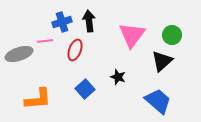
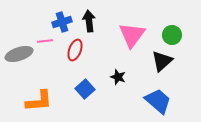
orange L-shape: moved 1 px right, 2 px down
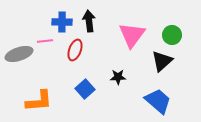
blue cross: rotated 18 degrees clockwise
black star: rotated 21 degrees counterclockwise
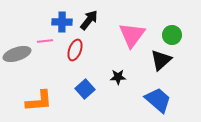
black arrow: moved 1 px up; rotated 45 degrees clockwise
gray ellipse: moved 2 px left
black triangle: moved 1 px left, 1 px up
blue trapezoid: moved 1 px up
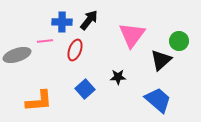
green circle: moved 7 px right, 6 px down
gray ellipse: moved 1 px down
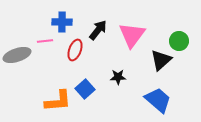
black arrow: moved 9 px right, 10 px down
orange L-shape: moved 19 px right
